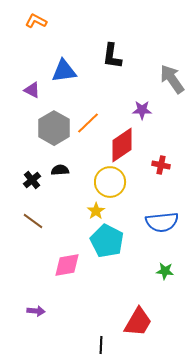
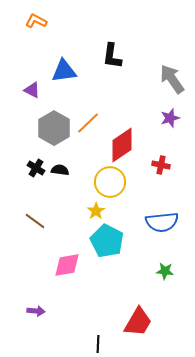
purple star: moved 28 px right, 8 px down; rotated 18 degrees counterclockwise
black semicircle: rotated 12 degrees clockwise
black cross: moved 4 px right, 12 px up; rotated 18 degrees counterclockwise
brown line: moved 2 px right
black line: moved 3 px left, 1 px up
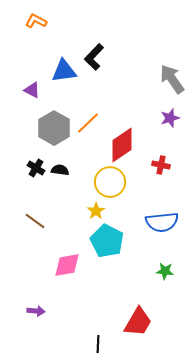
black L-shape: moved 18 px left, 1 px down; rotated 36 degrees clockwise
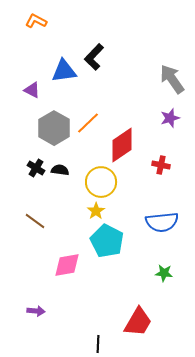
yellow circle: moved 9 px left
green star: moved 1 px left, 2 px down
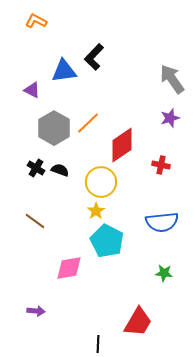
black semicircle: rotated 12 degrees clockwise
pink diamond: moved 2 px right, 3 px down
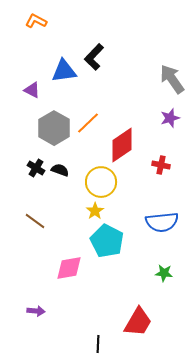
yellow star: moved 1 px left
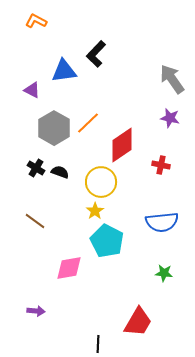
black L-shape: moved 2 px right, 3 px up
purple star: rotated 30 degrees clockwise
black semicircle: moved 2 px down
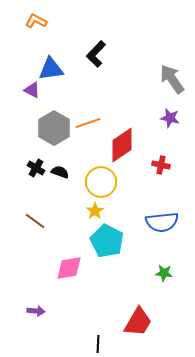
blue triangle: moved 13 px left, 2 px up
orange line: rotated 25 degrees clockwise
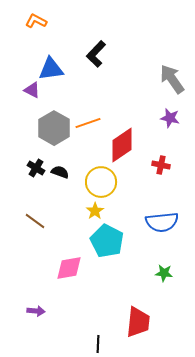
red trapezoid: rotated 24 degrees counterclockwise
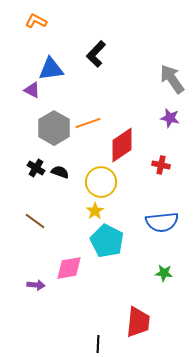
purple arrow: moved 26 px up
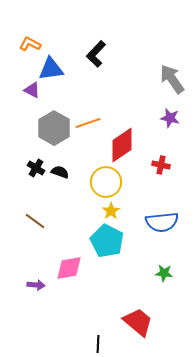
orange L-shape: moved 6 px left, 23 px down
yellow circle: moved 5 px right
yellow star: moved 16 px right
red trapezoid: rotated 56 degrees counterclockwise
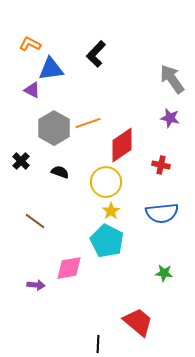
black cross: moved 15 px left, 7 px up; rotated 12 degrees clockwise
blue semicircle: moved 9 px up
